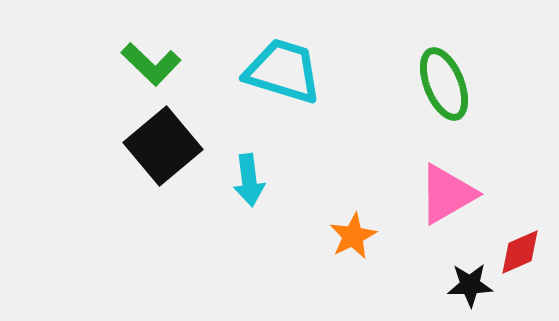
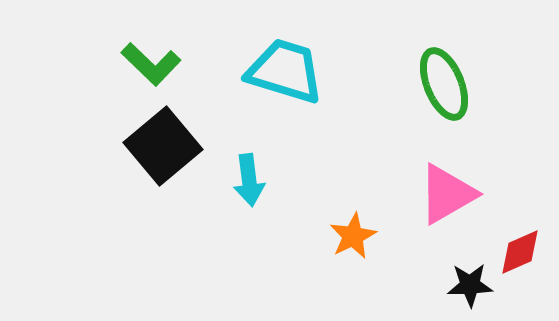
cyan trapezoid: moved 2 px right
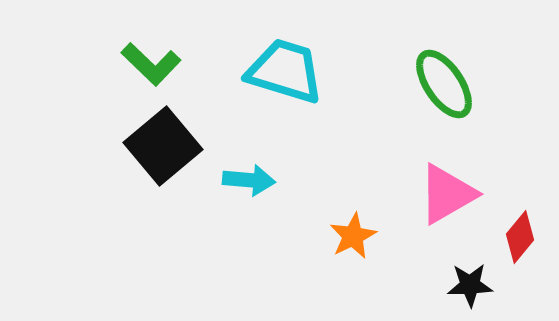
green ellipse: rotated 12 degrees counterclockwise
cyan arrow: rotated 78 degrees counterclockwise
red diamond: moved 15 px up; rotated 27 degrees counterclockwise
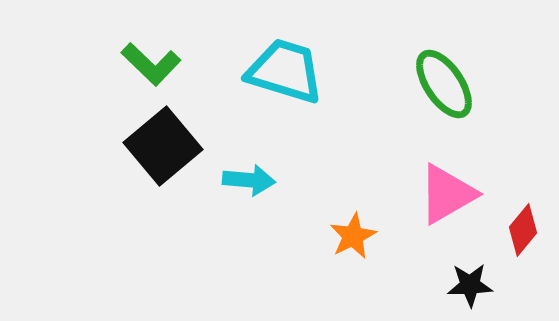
red diamond: moved 3 px right, 7 px up
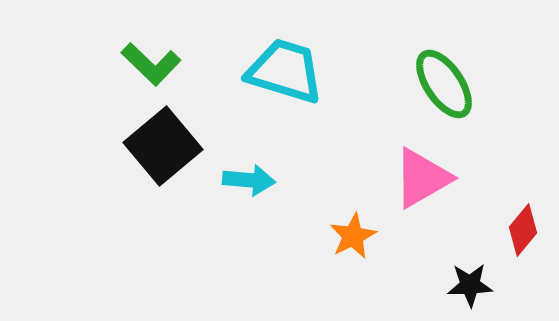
pink triangle: moved 25 px left, 16 px up
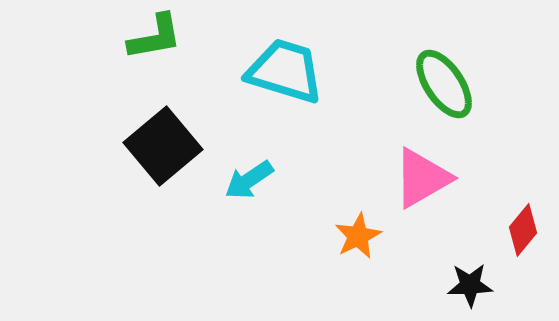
green L-shape: moved 4 px right, 27 px up; rotated 54 degrees counterclockwise
cyan arrow: rotated 141 degrees clockwise
orange star: moved 5 px right
